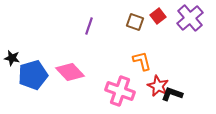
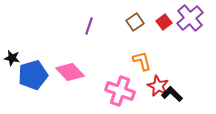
red square: moved 6 px right, 6 px down
brown square: rotated 36 degrees clockwise
black L-shape: rotated 25 degrees clockwise
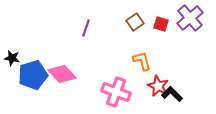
red square: moved 3 px left, 2 px down; rotated 35 degrees counterclockwise
purple line: moved 3 px left, 2 px down
pink diamond: moved 8 px left, 2 px down
pink cross: moved 4 px left, 1 px down
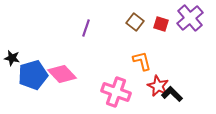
brown square: rotated 18 degrees counterclockwise
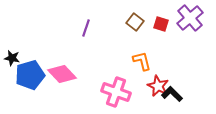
blue pentagon: moved 3 px left
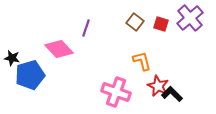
pink diamond: moved 3 px left, 25 px up
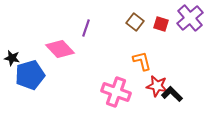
pink diamond: moved 1 px right
red star: moved 1 px left; rotated 15 degrees counterclockwise
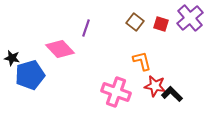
red star: moved 2 px left
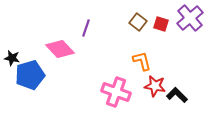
brown square: moved 3 px right
black L-shape: moved 5 px right, 1 px down
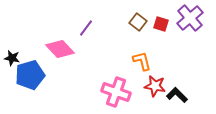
purple line: rotated 18 degrees clockwise
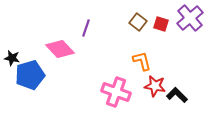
purple line: rotated 18 degrees counterclockwise
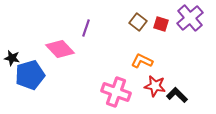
orange L-shape: rotated 50 degrees counterclockwise
